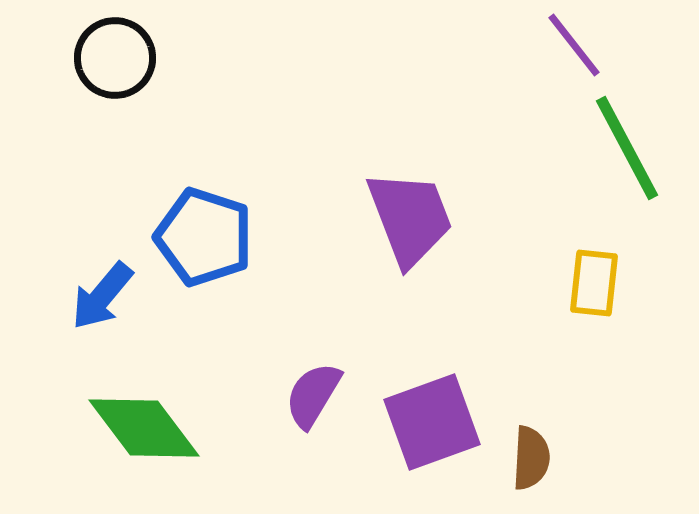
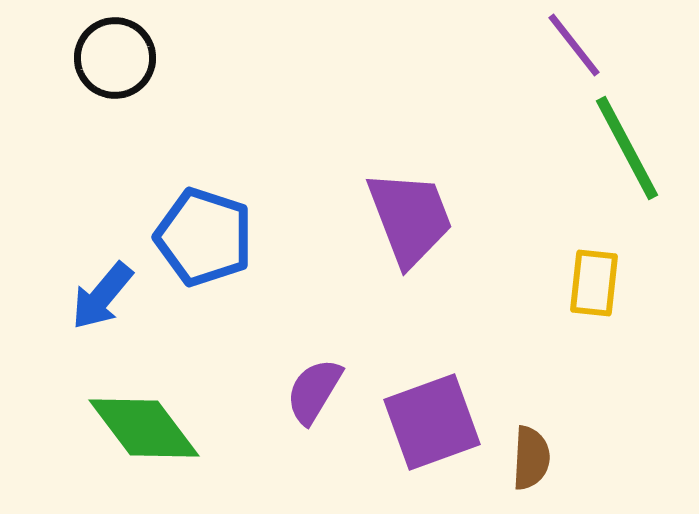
purple semicircle: moved 1 px right, 4 px up
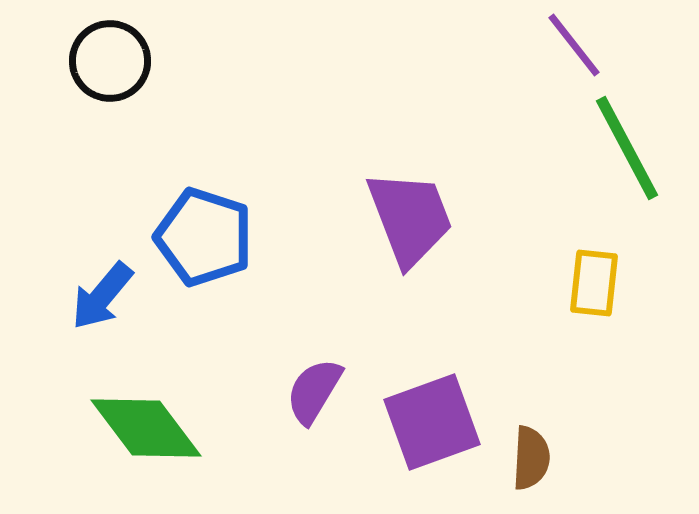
black circle: moved 5 px left, 3 px down
green diamond: moved 2 px right
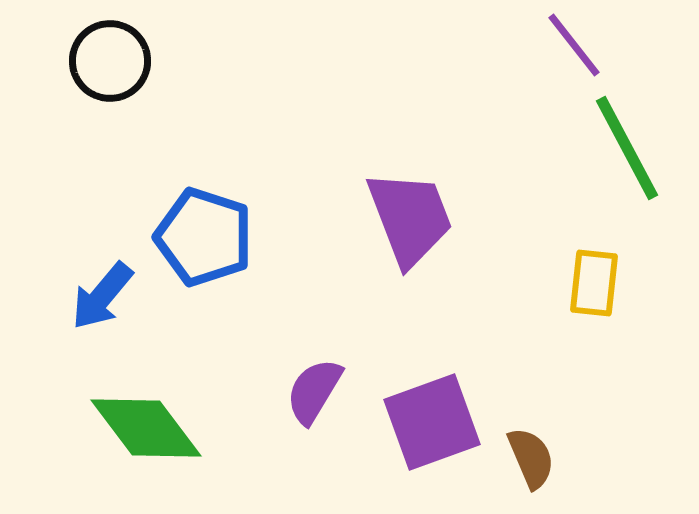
brown semicircle: rotated 26 degrees counterclockwise
